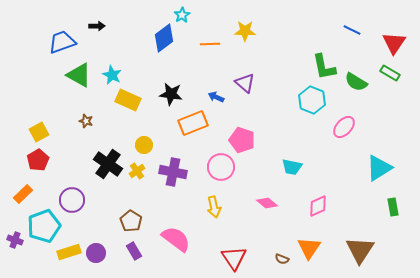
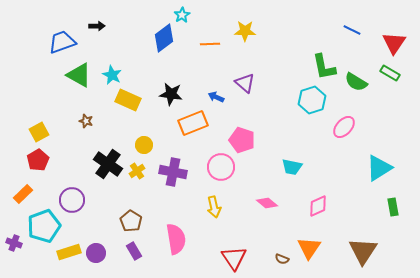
cyan hexagon at (312, 100): rotated 20 degrees clockwise
pink semicircle at (176, 239): rotated 44 degrees clockwise
purple cross at (15, 240): moved 1 px left, 3 px down
brown triangle at (360, 250): moved 3 px right, 1 px down
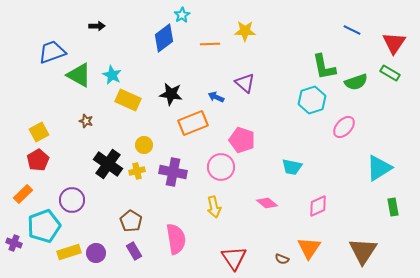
blue trapezoid at (62, 42): moved 10 px left, 10 px down
green semicircle at (356, 82): rotated 50 degrees counterclockwise
yellow cross at (137, 171): rotated 21 degrees clockwise
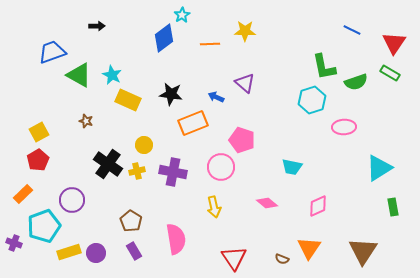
pink ellipse at (344, 127): rotated 45 degrees clockwise
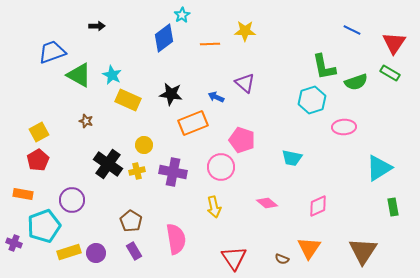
cyan trapezoid at (292, 167): moved 9 px up
orange rectangle at (23, 194): rotated 54 degrees clockwise
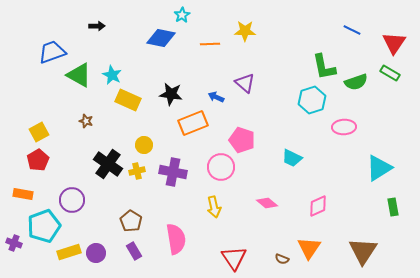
blue diamond at (164, 38): moved 3 px left; rotated 48 degrees clockwise
cyan trapezoid at (292, 158): rotated 15 degrees clockwise
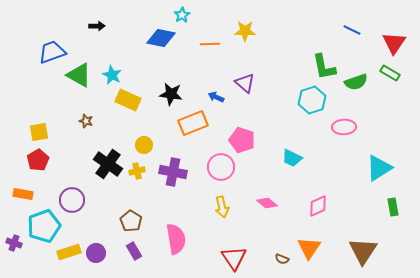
yellow square at (39, 132): rotated 18 degrees clockwise
yellow arrow at (214, 207): moved 8 px right
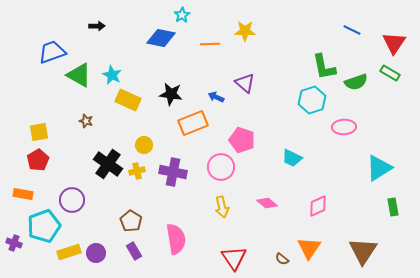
brown semicircle at (282, 259): rotated 16 degrees clockwise
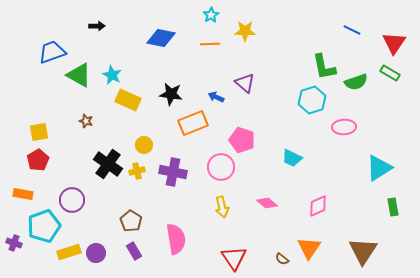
cyan star at (182, 15): moved 29 px right
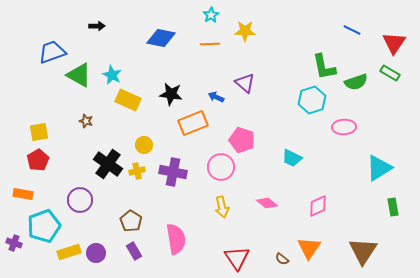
purple circle at (72, 200): moved 8 px right
red triangle at (234, 258): moved 3 px right
